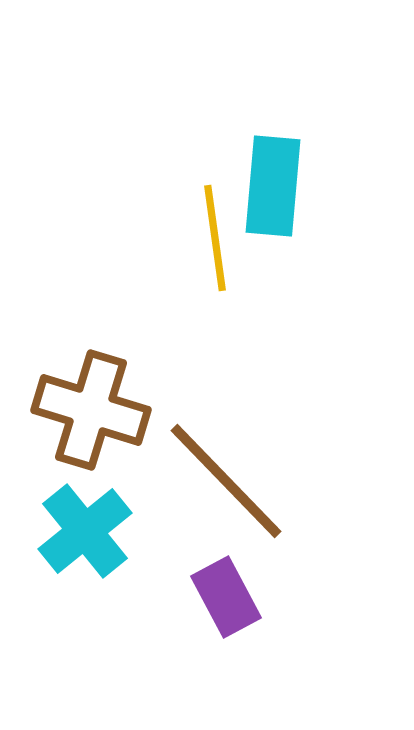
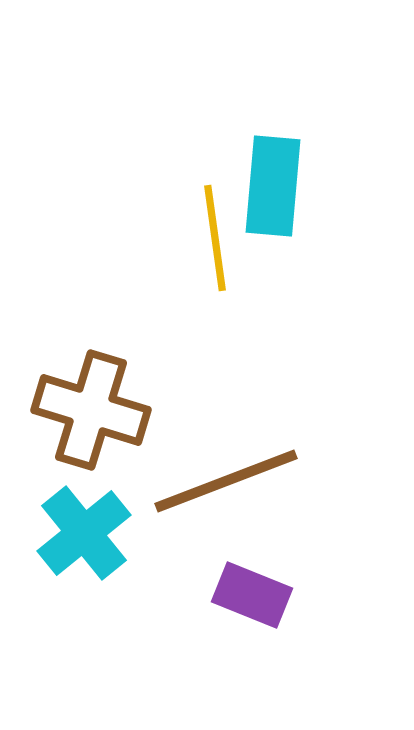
brown line: rotated 67 degrees counterclockwise
cyan cross: moved 1 px left, 2 px down
purple rectangle: moved 26 px right, 2 px up; rotated 40 degrees counterclockwise
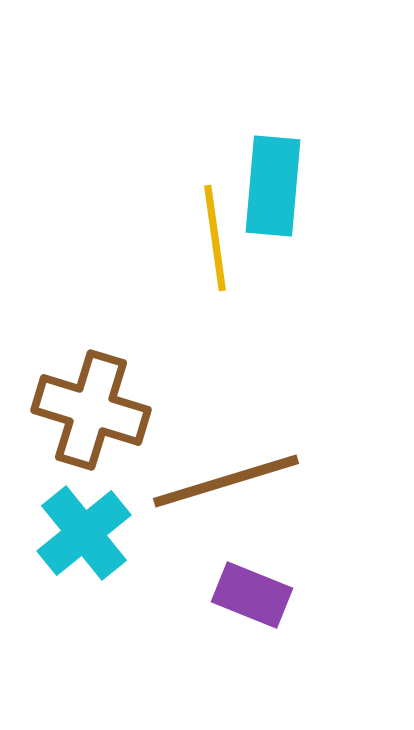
brown line: rotated 4 degrees clockwise
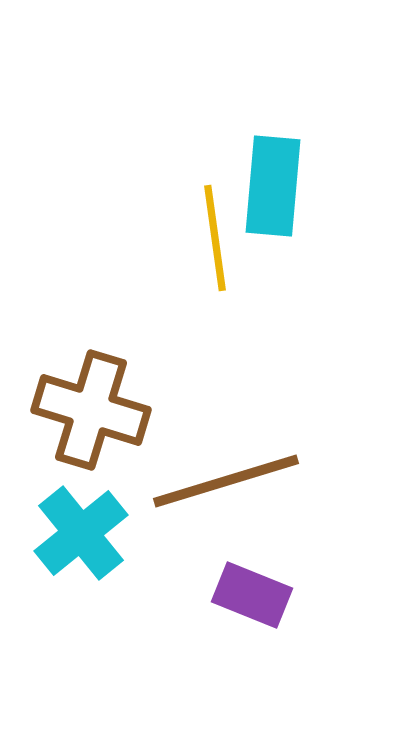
cyan cross: moved 3 px left
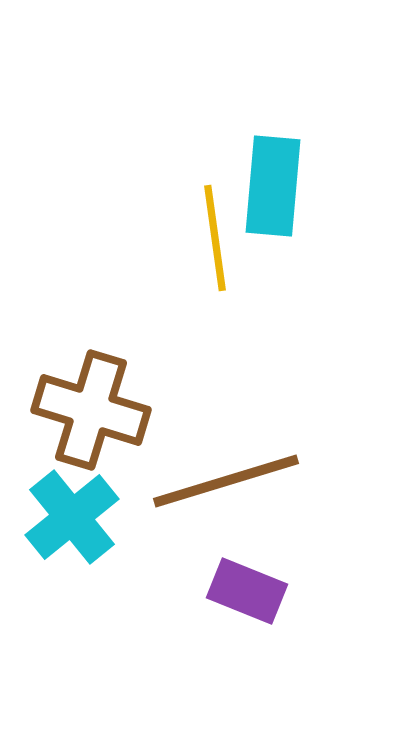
cyan cross: moved 9 px left, 16 px up
purple rectangle: moved 5 px left, 4 px up
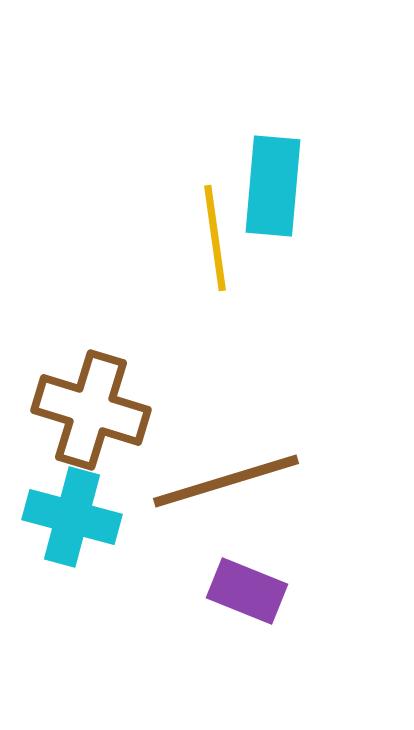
cyan cross: rotated 36 degrees counterclockwise
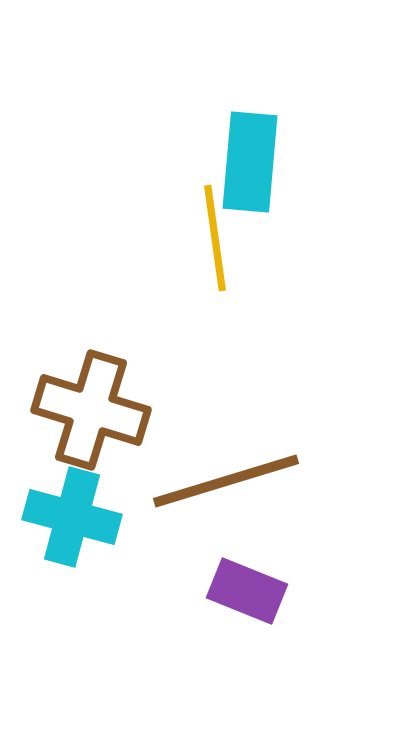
cyan rectangle: moved 23 px left, 24 px up
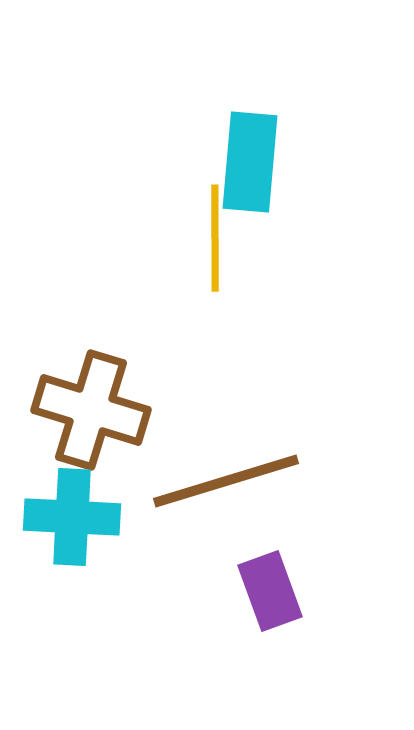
yellow line: rotated 8 degrees clockwise
cyan cross: rotated 12 degrees counterclockwise
purple rectangle: moved 23 px right; rotated 48 degrees clockwise
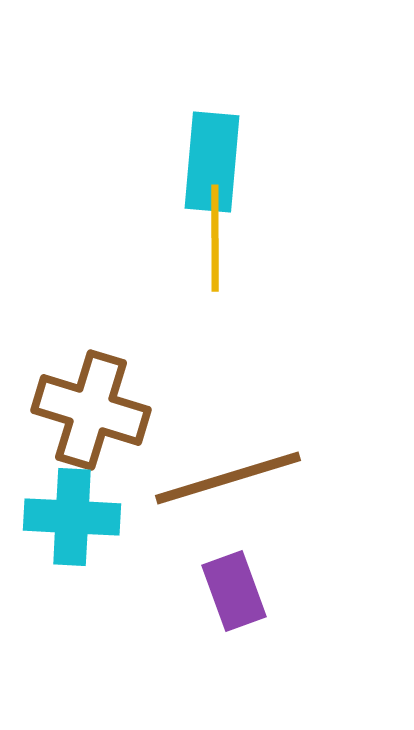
cyan rectangle: moved 38 px left
brown line: moved 2 px right, 3 px up
purple rectangle: moved 36 px left
